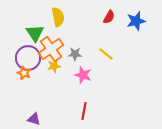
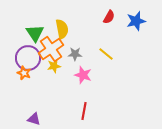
yellow semicircle: moved 4 px right, 12 px down
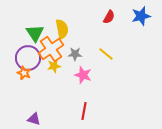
blue star: moved 5 px right, 5 px up
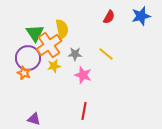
orange cross: moved 2 px left, 4 px up
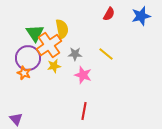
red semicircle: moved 3 px up
purple triangle: moved 18 px left; rotated 32 degrees clockwise
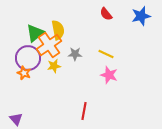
red semicircle: moved 3 px left; rotated 112 degrees clockwise
yellow semicircle: moved 4 px left, 1 px down
green triangle: rotated 24 degrees clockwise
yellow line: rotated 14 degrees counterclockwise
pink star: moved 26 px right
